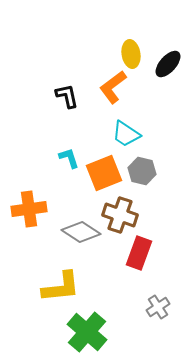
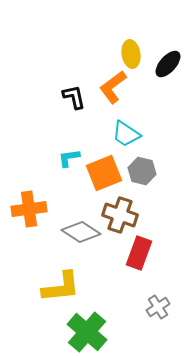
black L-shape: moved 7 px right, 1 px down
cyan L-shape: rotated 80 degrees counterclockwise
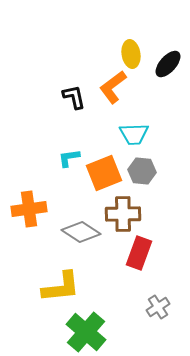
cyan trapezoid: moved 8 px right; rotated 36 degrees counterclockwise
gray hexagon: rotated 8 degrees counterclockwise
brown cross: moved 3 px right, 1 px up; rotated 20 degrees counterclockwise
green cross: moved 1 px left
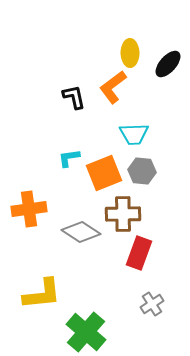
yellow ellipse: moved 1 px left, 1 px up; rotated 8 degrees clockwise
yellow L-shape: moved 19 px left, 7 px down
gray cross: moved 6 px left, 3 px up
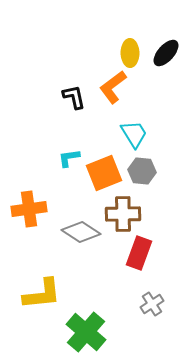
black ellipse: moved 2 px left, 11 px up
cyan trapezoid: rotated 120 degrees counterclockwise
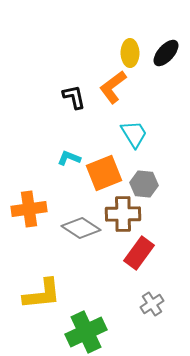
cyan L-shape: rotated 30 degrees clockwise
gray hexagon: moved 2 px right, 13 px down
gray diamond: moved 4 px up
red rectangle: rotated 16 degrees clockwise
green cross: rotated 24 degrees clockwise
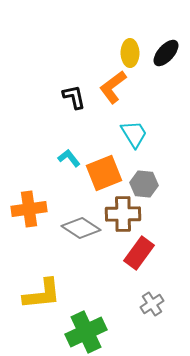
cyan L-shape: rotated 30 degrees clockwise
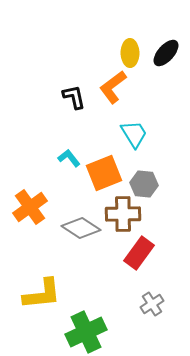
orange cross: moved 1 px right, 2 px up; rotated 28 degrees counterclockwise
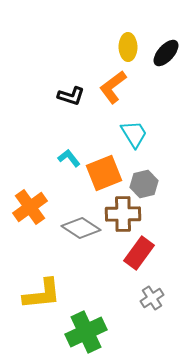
yellow ellipse: moved 2 px left, 6 px up
black L-shape: moved 3 px left, 1 px up; rotated 120 degrees clockwise
gray hexagon: rotated 20 degrees counterclockwise
gray cross: moved 6 px up
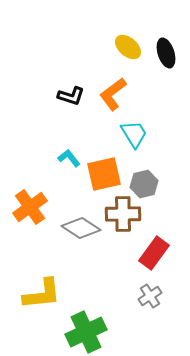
yellow ellipse: rotated 48 degrees counterclockwise
black ellipse: rotated 60 degrees counterclockwise
orange L-shape: moved 7 px down
orange square: moved 1 px down; rotated 9 degrees clockwise
red rectangle: moved 15 px right
gray cross: moved 2 px left, 2 px up
